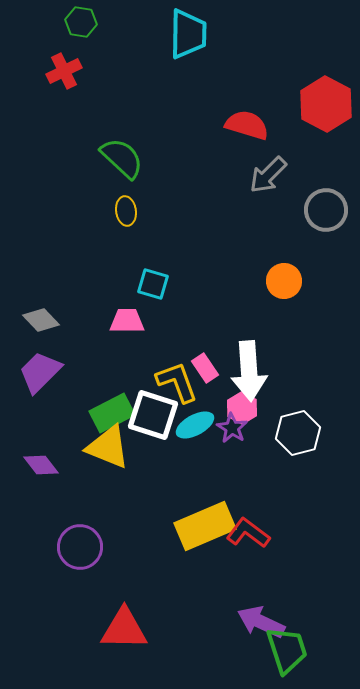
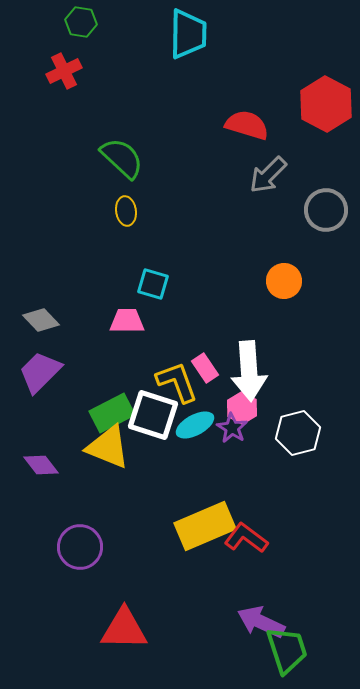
red L-shape: moved 2 px left, 5 px down
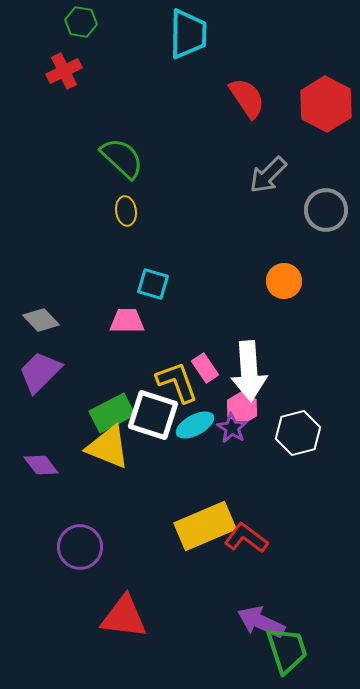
red semicircle: moved 27 px up; rotated 39 degrees clockwise
red triangle: moved 12 px up; rotated 6 degrees clockwise
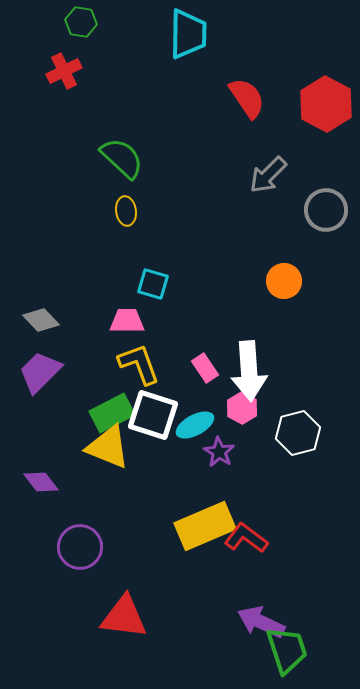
yellow L-shape: moved 38 px left, 18 px up
purple star: moved 13 px left, 24 px down
purple diamond: moved 17 px down
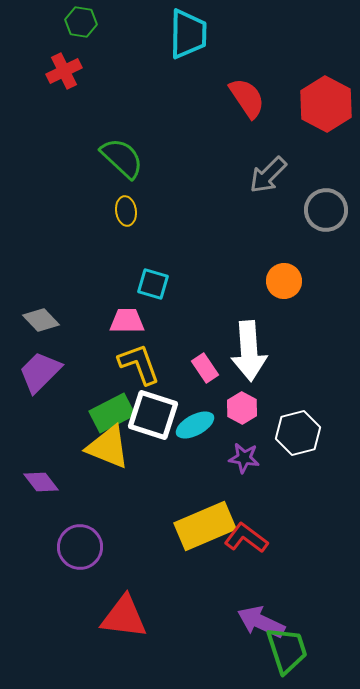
white arrow: moved 20 px up
purple star: moved 25 px right, 6 px down; rotated 24 degrees counterclockwise
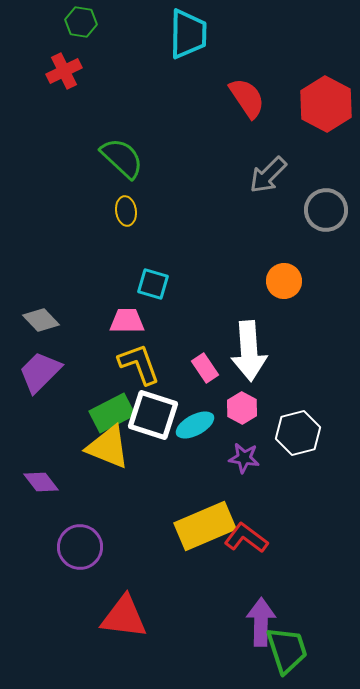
purple arrow: rotated 66 degrees clockwise
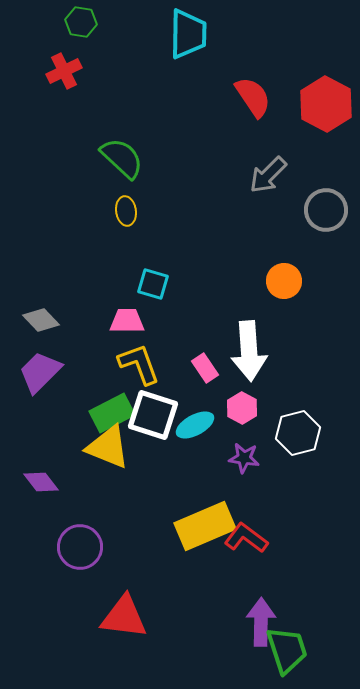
red semicircle: moved 6 px right, 1 px up
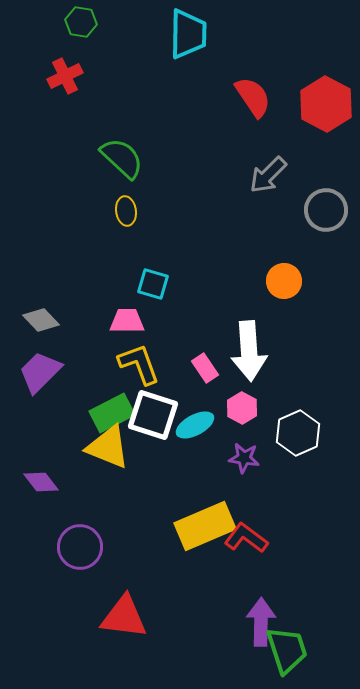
red cross: moved 1 px right, 5 px down
white hexagon: rotated 9 degrees counterclockwise
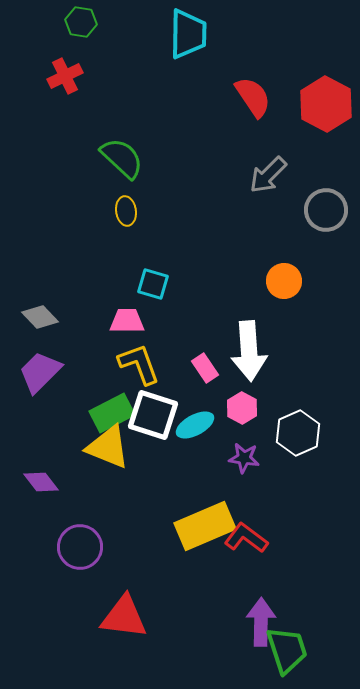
gray diamond: moved 1 px left, 3 px up
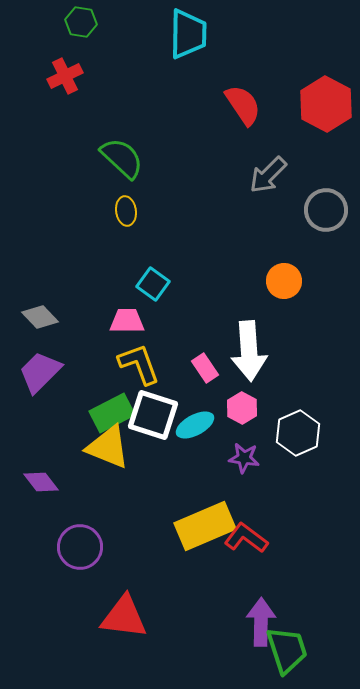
red semicircle: moved 10 px left, 8 px down
cyan square: rotated 20 degrees clockwise
